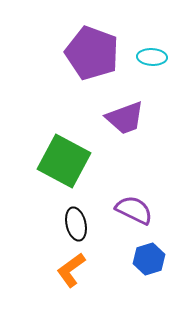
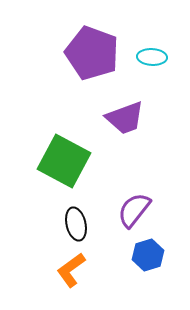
purple semicircle: rotated 78 degrees counterclockwise
blue hexagon: moved 1 px left, 4 px up
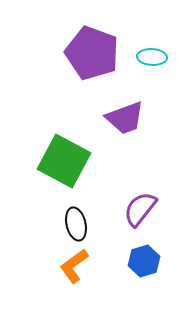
purple semicircle: moved 6 px right, 1 px up
blue hexagon: moved 4 px left, 6 px down
orange L-shape: moved 3 px right, 4 px up
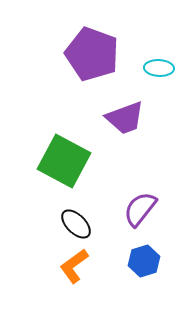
purple pentagon: moved 1 px down
cyan ellipse: moved 7 px right, 11 px down
black ellipse: rotated 32 degrees counterclockwise
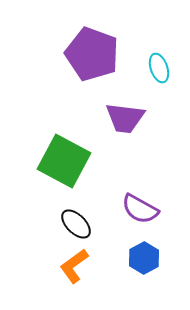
cyan ellipse: rotated 68 degrees clockwise
purple trapezoid: rotated 27 degrees clockwise
purple semicircle: rotated 99 degrees counterclockwise
blue hexagon: moved 3 px up; rotated 12 degrees counterclockwise
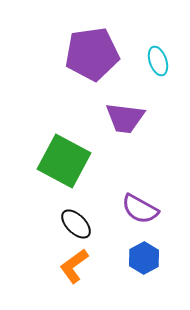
purple pentagon: rotated 28 degrees counterclockwise
cyan ellipse: moved 1 px left, 7 px up
